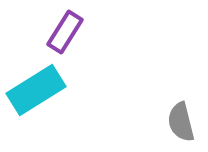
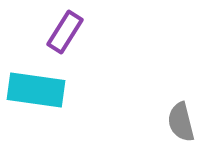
cyan rectangle: rotated 40 degrees clockwise
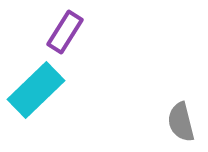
cyan rectangle: rotated 52 degrees counterclockwise
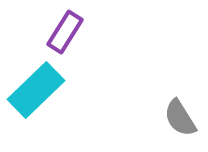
gray semicircle: moved 1 px left, 4 px up; rotated 18 degrees counterclockwise
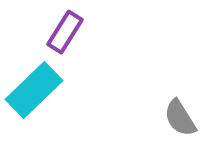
cyan rectangle: moved 2 px left
